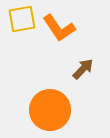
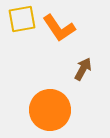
brown arrow: rotated 15 degrees counterclockwise
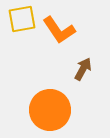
orange L-shape: moved 2 px down
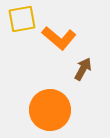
orange L-shape: moved 8 px down; rotated 16 degrees counterclockwise
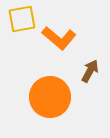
brown arrow: moved 7 px right, 2 px down
orange circle: moved 13 px up
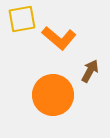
orange circle: moved 3 px right, 2 px up
